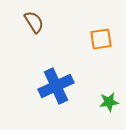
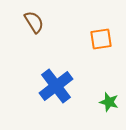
blue cross: rotated 12 degrees counterclockwise
green star: rotated 24 degrees clockwise
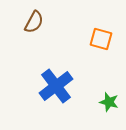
brown semicircle: rotated 60 degrees clockwise
orange square: rotated 25 degrees clockwise
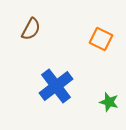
brown semicircle: moved 3 px left, 7 px down
orange square: rotated 10 degrees clockwise
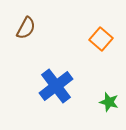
brown semicircle: moved 5 px left, 1 px up
orange square: rotated 15 degrees clockwise
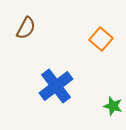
green star: moved 4 px right, 4 px down
